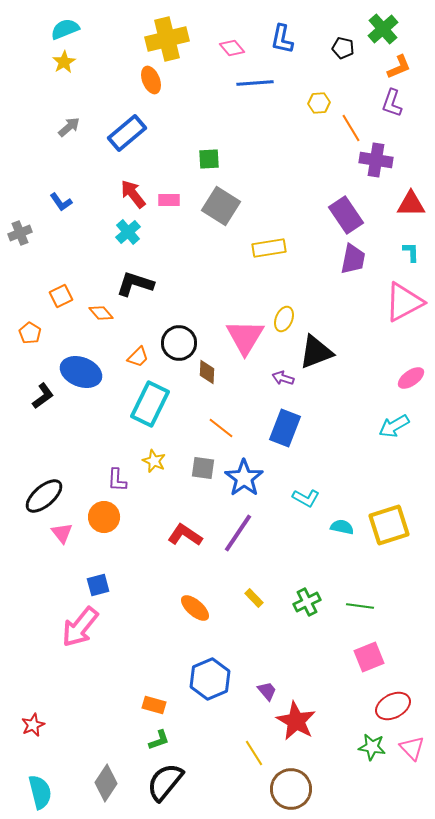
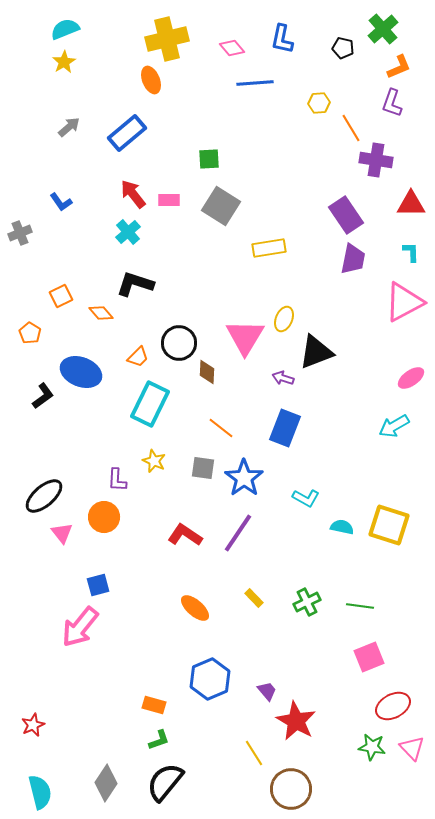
yellow square at (389, 525): rotated 36 degrees clockwise
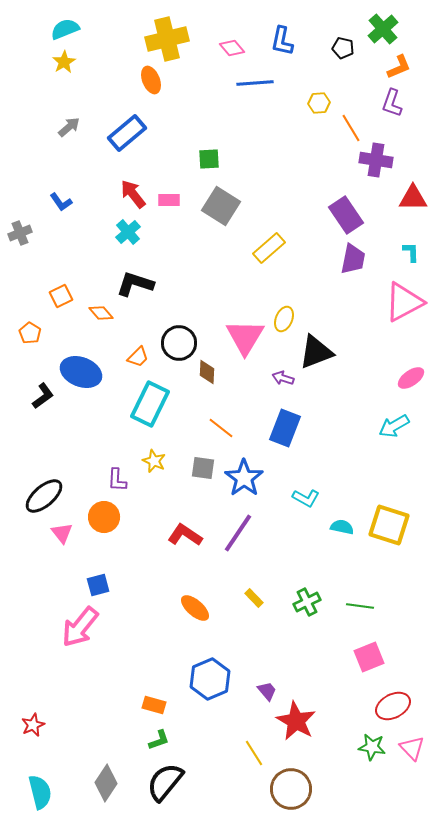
blue L-shape at (282, 39): moved 2 px down
red triangle at (411, 204): moved 2 px right, 6 px up
yellow rectangle at (269, 248): rotated 32 degrees counterclockwise
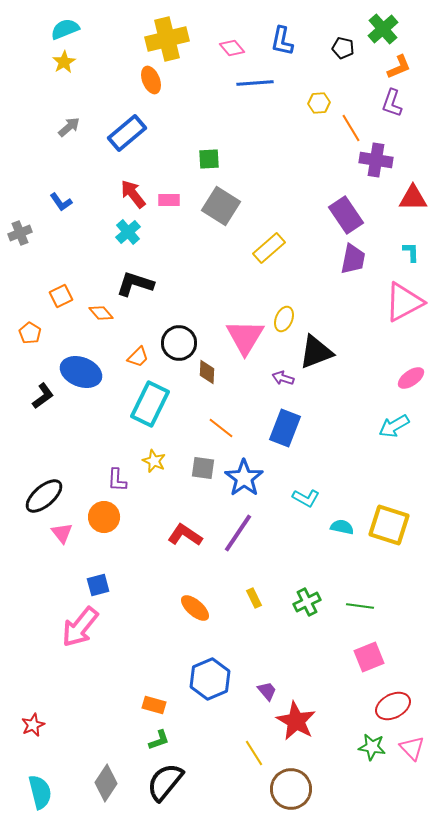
yellow rectangle at (254, 598): rotated 18 degrees clockwise
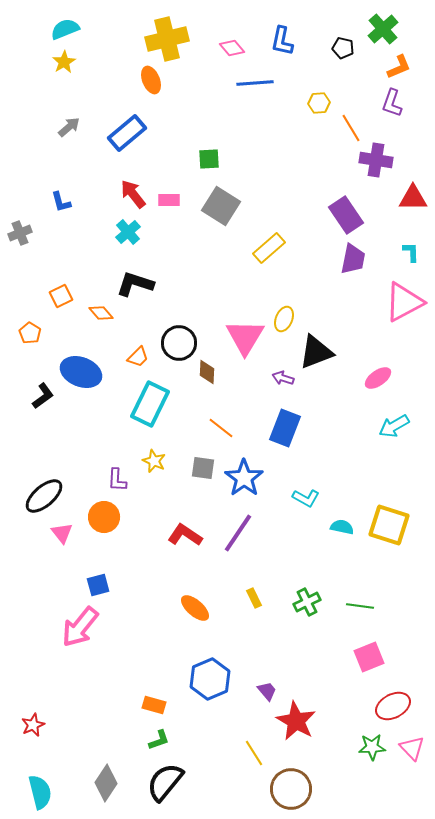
blue L-shape at (61, 202): rotated 20 degrees clockwise
pink ellipse at (411, 378): moved 33 px left
green star at (372, 747): rotated 12 degrees counterclockwise
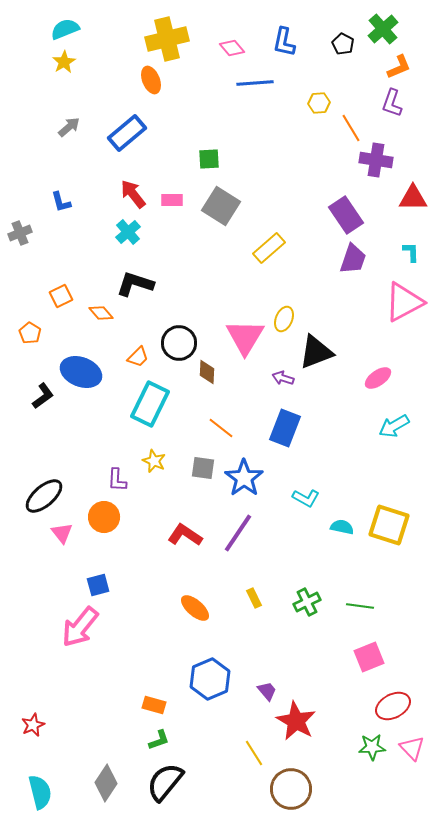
blue L-shape at (282, 41): moved 2 px right, 1 px down
black pentagon at (343, 48): moved 4 px up; rotated 15 degrees clockwise
pink rectangle at (169, 200): moved 3 px right
purple trapezoid at (353, 259): rotated 8 degrees clockwise
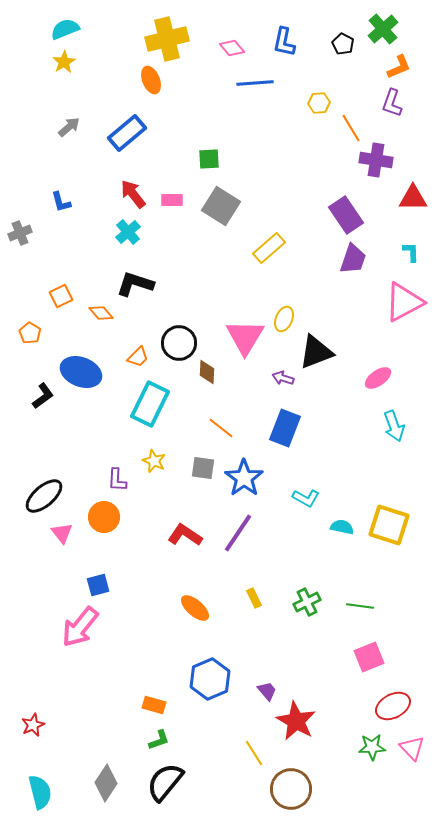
cyan arrow at (394, 426): rotated 80 degrees counterclockwise
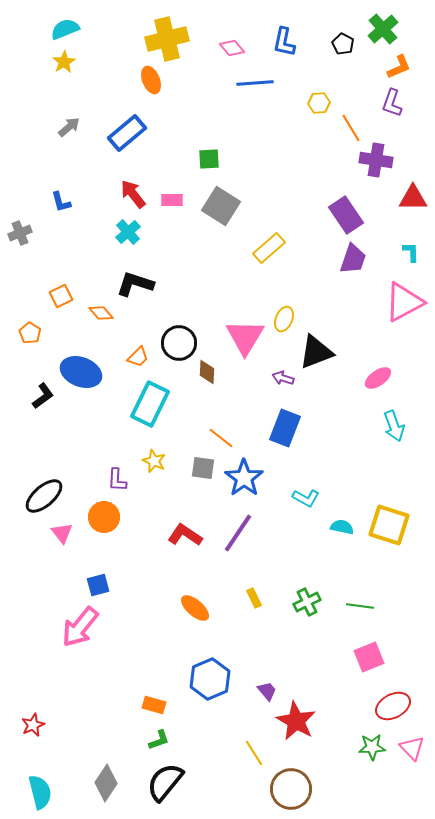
orange line at (221, 428): moved 10 px down
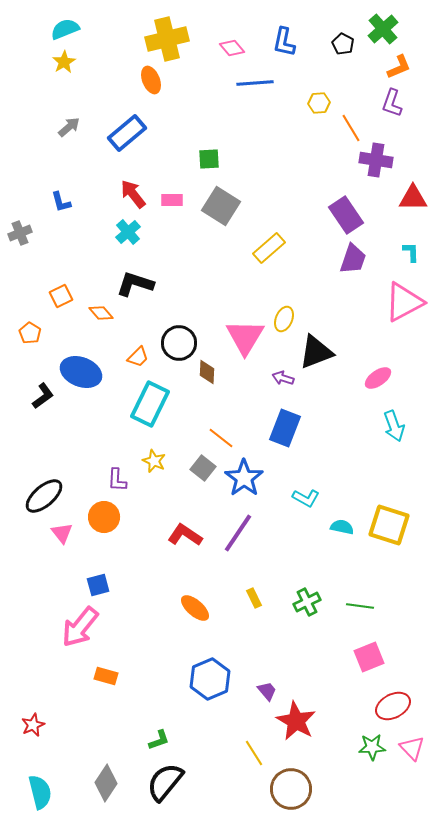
gray square at (203, 468): rotated 30 degrees clockwise
orange rectangle at (154, 705): moved 48 px left, 29 px up
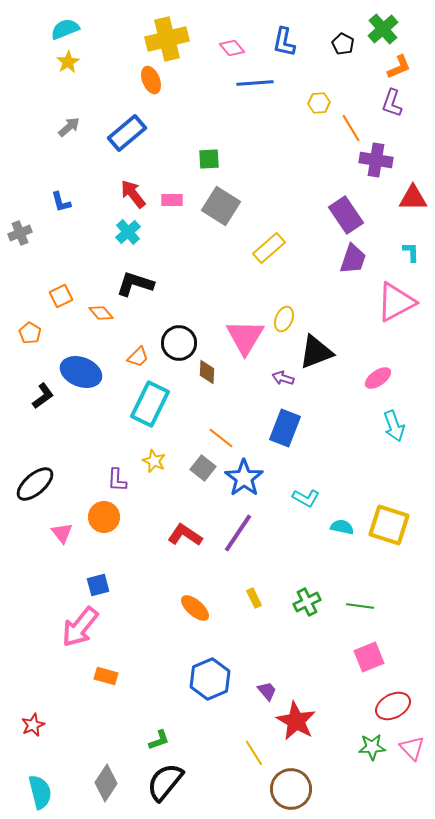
yellow star at (64, 62): moved 4 px right
pink triangle at (404, 302): moved 8 px left
black ellipse at (44, 496): moved 9 px left, 12 px up
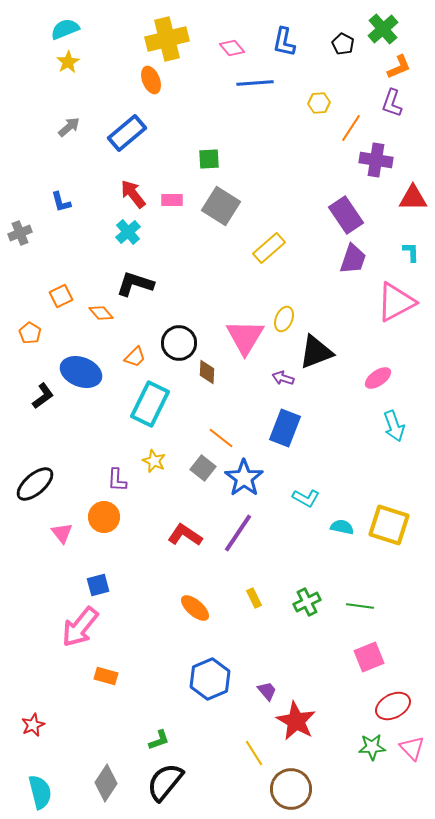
orange line at (351, 128): rotated 64 degrees clockwise
orange trapezoid at (138, 357): moved 3 px left
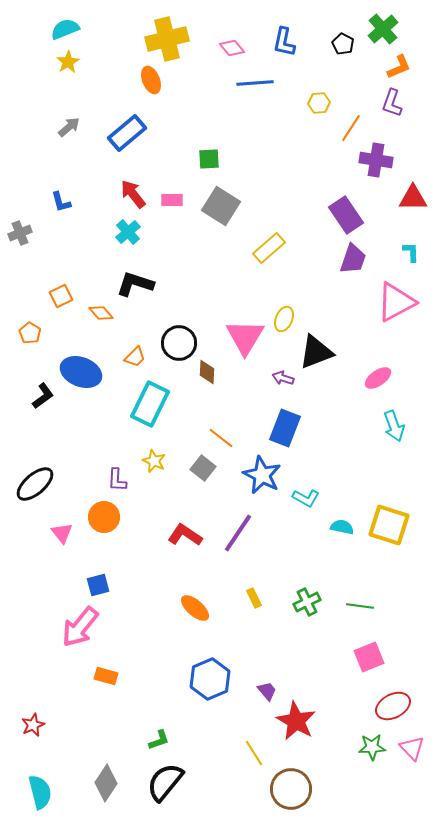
blue star at (244, 478): moved 18 px right, 3 px up; rotated 9 degrees counterclockwise
